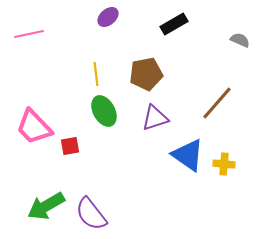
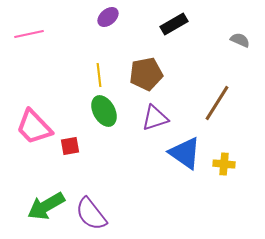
yellow line: moved 3 px right, 1 px down
brown line: rotated 9 degrees counterclockwise
blue triangle: moved 3 px left, 2 px up
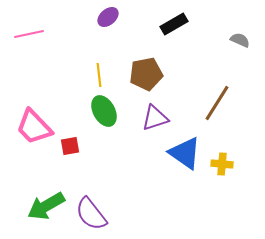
yellow cross: moved 2 px left
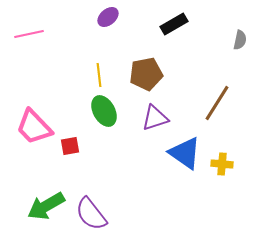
gray semicircle: rotated 78 degrees clockwise
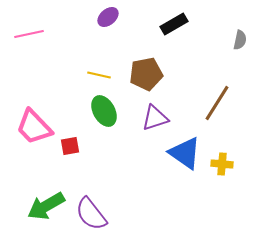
yellow line: rotated 70 degrees counterclockwise
